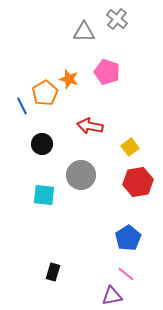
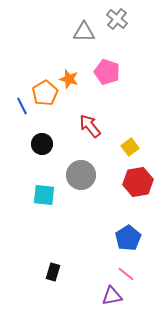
red arrow: rotated 40 degrees clockwise
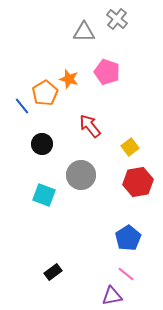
blue line: rotated 12 degrees counterclockwise
cyan square: rotated 15 degrees clockwise
black rectangle: rotated 36 degrees clockwise
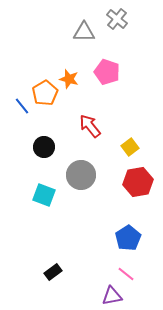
black circle: moved 2 px right, 3 px down
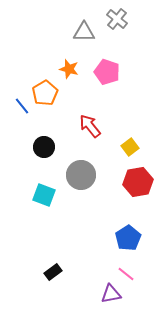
orange star: moved 10 px up
purple triangle: moved 1 px left, 2 px up
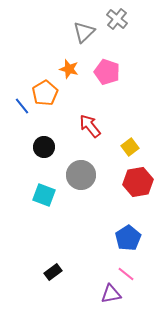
gray triangle: rotated 45 degrees counterclockwise
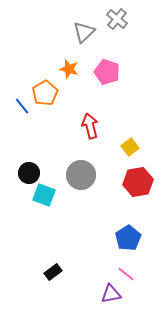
red arrow: rotated 25 degrees clockwise
black circle: moved 15 px left, 26 px down
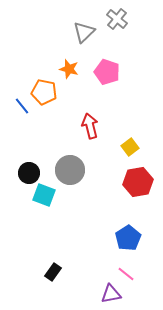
orange pentagon: moved 1 px left, 1 px up; rotated 30 degrees counterclockwise
gray circle: moved 11 px left, 5 px up
black rectangle: rotated 18 degrees counterclockwise
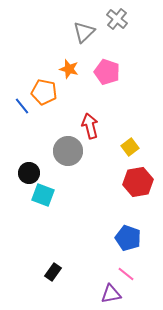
gray circle: moved 2 px left, 19 px up
cyan square: moved 1 px left
blue pentagon: rotated 20 degrees counterclockwise
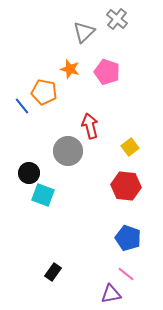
orange star: moved 1 px right
red hexagon: moved 12 px left, 4 px down; rotated 16 degrees clockwise
